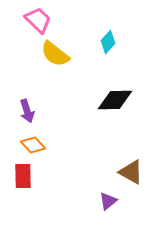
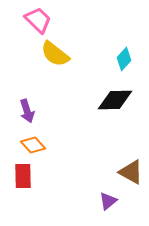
cyan diamond: moved 16 px right, 17 px down
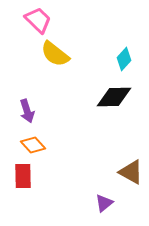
black diamond: moved 1 px left, 3 px up
purple triangle: moved 4 px left, 2 px down
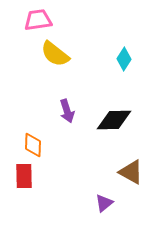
pink trapezoid: rotated 52 degrees counterclockwise
cyan diamond: rotated 10 degrees counterclockwise
black diamond: moved 23 px down
purple arrow: moved 40 px right
orange diamond: rotated 45 degrees clockwise
red rectangle: moved 1 px right
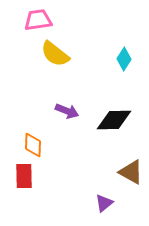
purple arrow: rotated 50 degrees counterclockwise
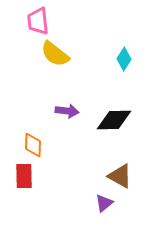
pink trapezoid: moved 1 px down; rotated 88 degrees counterclockwise
purple arrow: rotated 15 degrees counterclockwise
brown triangle: moved 11 px left, 4 px down
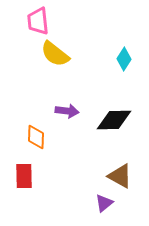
orange diamond: moved 3 px right, 8 px up
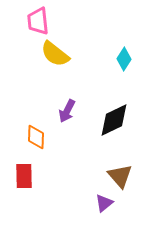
purple arrow: rotated 110 degrees clockwise
black diamond: rotated 24 degrees counterclockwise
brown triangle: rotated 20 degrees clockwise
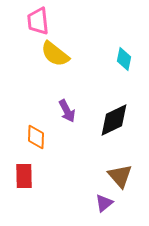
cyan diamond: rotated 20 degrees counterclockwise
purple arrow: rotated 55 degrees counterclockwise
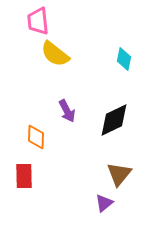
brown triangle: moved 1 px left, 2 px up; rotated 20 degrees clockwise
